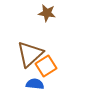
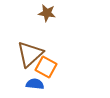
orange square: moved 1 px down; rotated 30 degrees counterclockwise
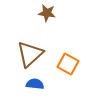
orange square: moved 22 px right, 3 px up
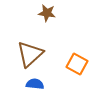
orange square: moved 9 px right
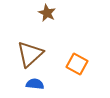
brown star: rotated 18 degrees clockwise
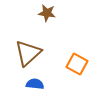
brown star: rotated 18 degrees counterclockwise
brown triangle: moved 2 px left, 1 px up
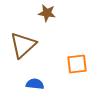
brown triangle: moved 5 px left, 8 px up
orange square: rotated 35 degrees counterclockwise
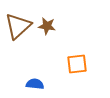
brown star: moved 13 px down
brown triangle: moved 5 px left, 19 px up
